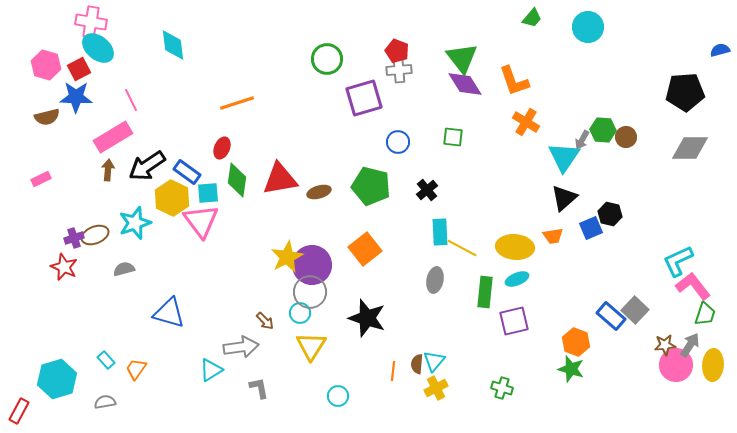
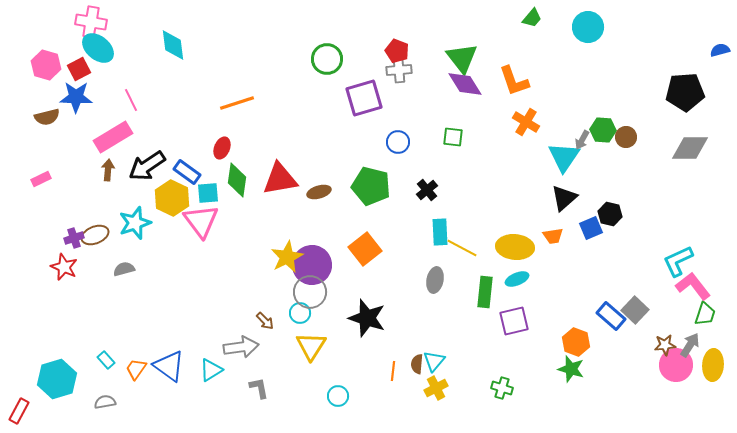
blue triangle at (169, 313): moved 53 px down; rotated 20 degrees clockwise
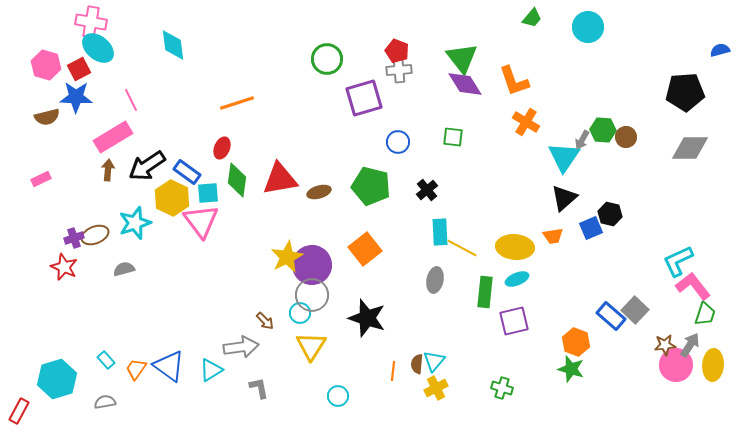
gray circle at (310, 292): moved 2 px right, 3 px down
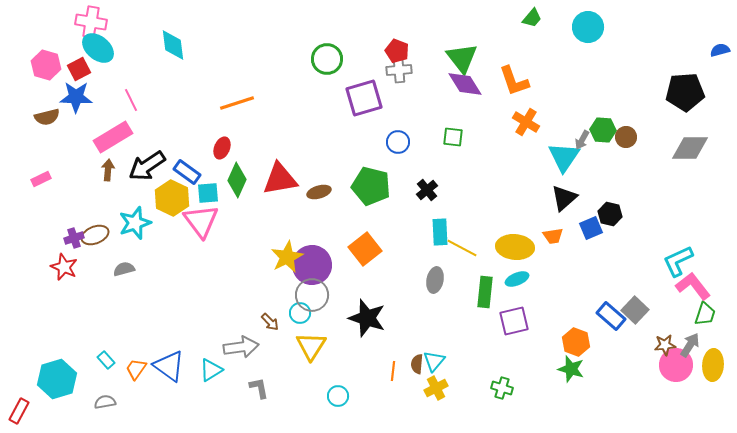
green diamond at (237, 180): rotated 16 degrees clockwise
brown arrow at (265, 321): moved 5 px right, 1 px down
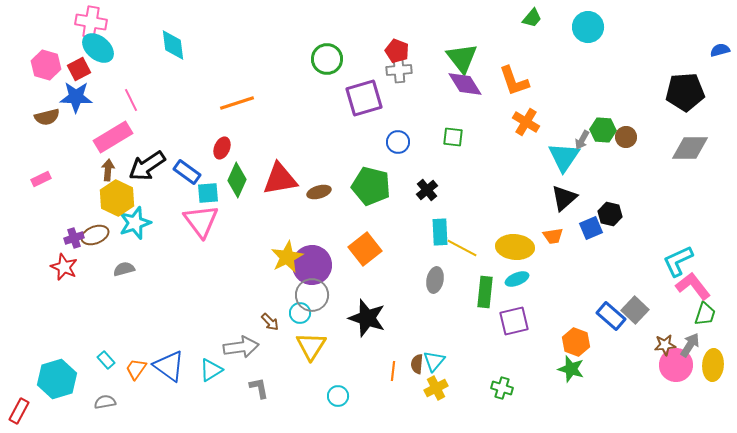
yellow hexagon at (172, 198): moved 55 px left
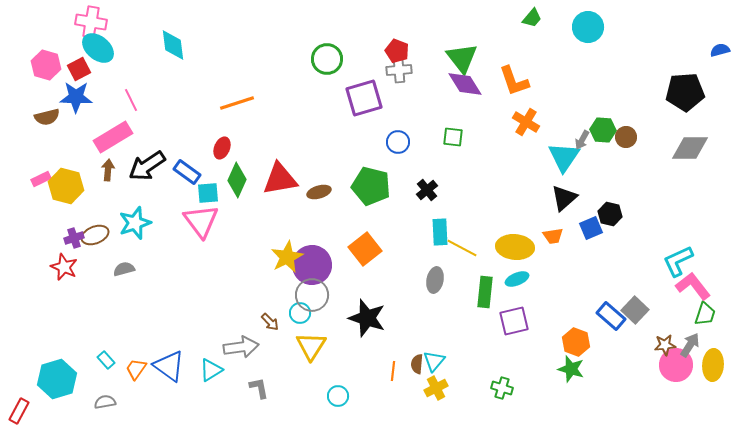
yellow hexagon at (117, 198): moved 51 px left, 12 px up; rotated 12 degrees counterclockwise
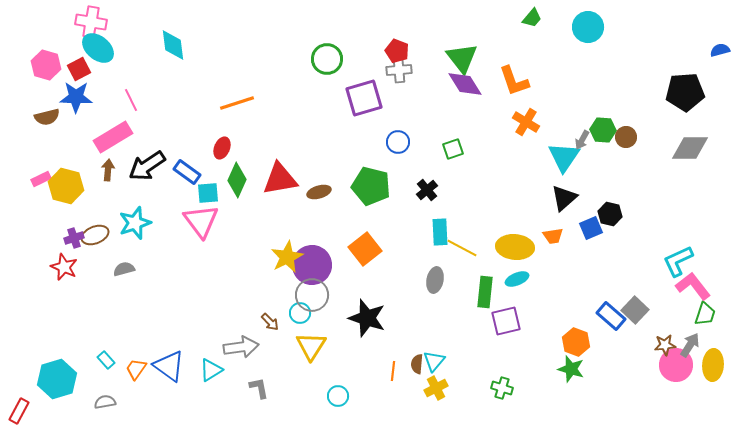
green square at (453, 137): moved 12 px down; rotated 25 degrees counterclockwise
purple square at (514, 321): moved 8 px left
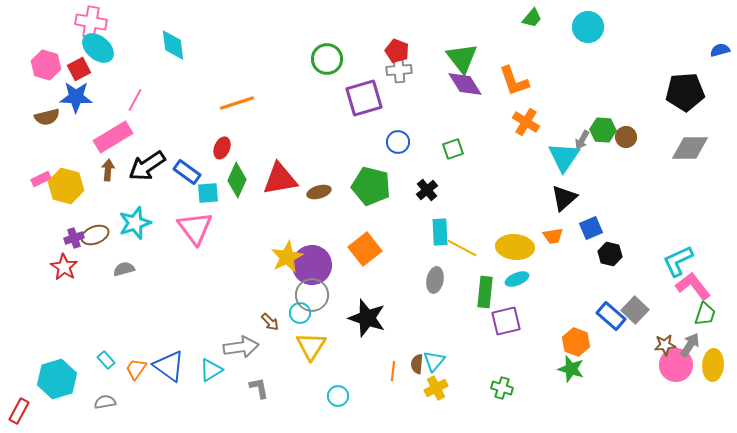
pink line at (131, 100): moved 4 px right; rotated 55 degrees clockwise
black hexagon at (610, 214): moved 40 px down
pink triangle at (201, 221): moved 6 px left, 7 px down
red star at (64, 267): rotated 8 degrees clockwise
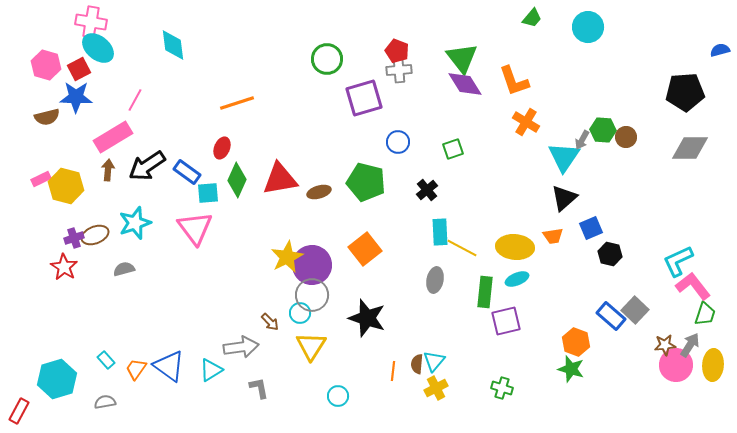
green pentagon at (371, 186): moved 5 px left, 4 px up
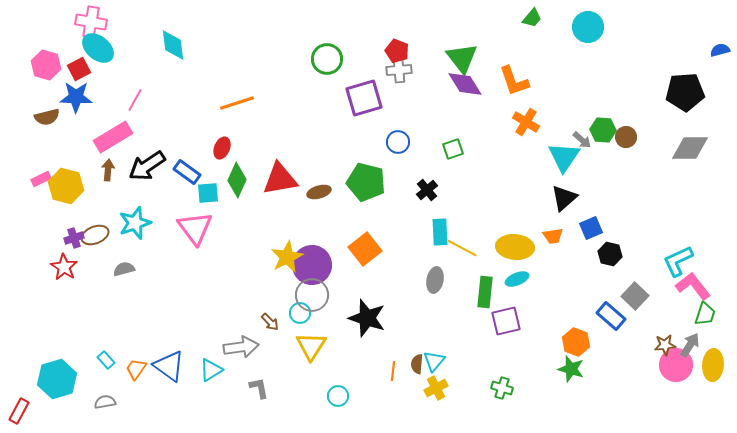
gray arrow at (582, 140): rotated 78 degrees counterclockwise
gray square at (635, 310): moved 14 px up
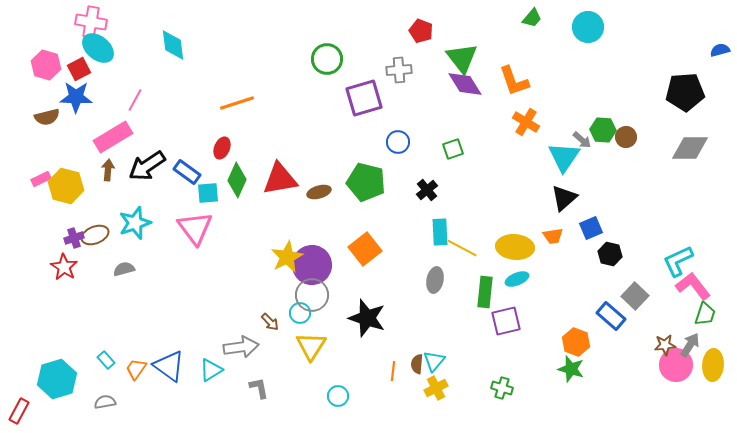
red pentagon at (397, 51): moved 24 px right, 20 px up
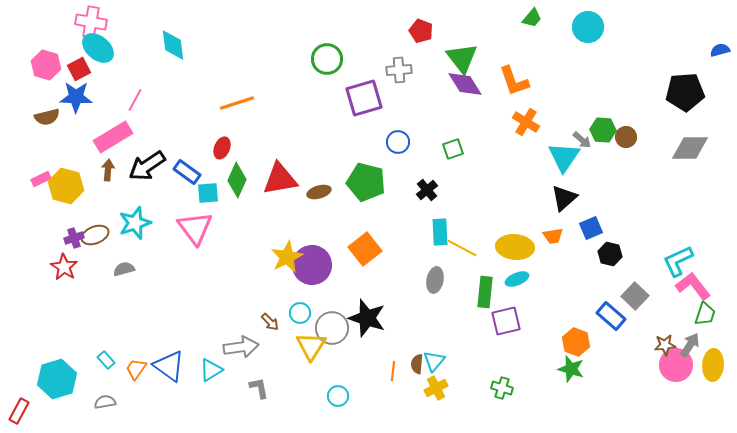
gray circle at (312, 295): moved 20 px right, 33 px down
